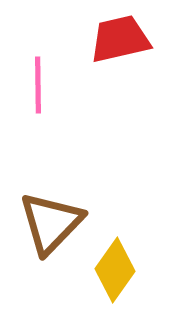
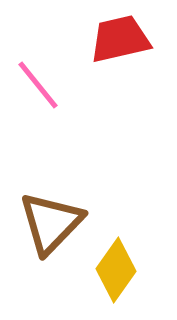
pink line: rotated 38 degrees counterclockwise
yellow diamond: moved 1 px right
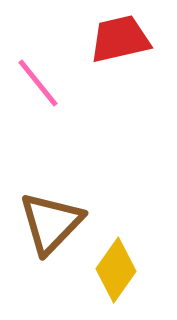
pink line: moved 2 px up
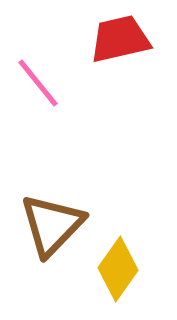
brown triangle: moved 1 px right, 2 px down
yellow diamond: moved 2 px right, 1 px up
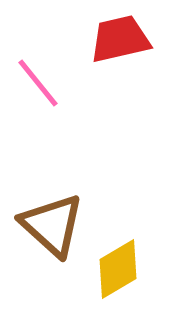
brown triangle: rotated 32 degrees counterclockwise
yellow diamond: rotated 24 degrees clockwise
